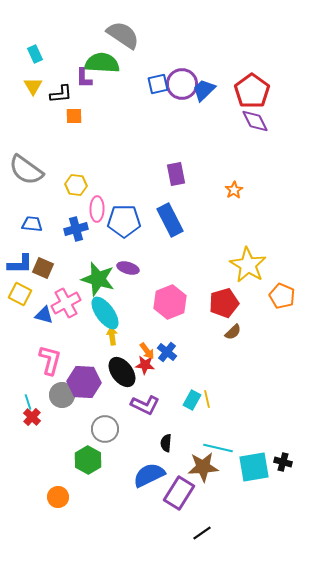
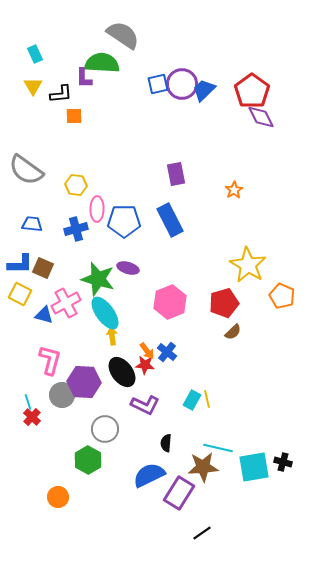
purple diamond at (255, 121): moved 6 px right, 4 px up
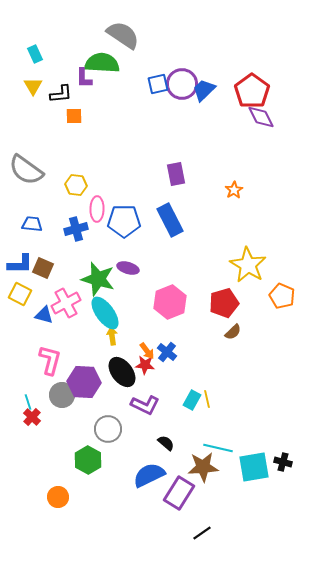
gray circle at (105, 429): moved 3 px right
black semicircle at (166, 443): rotated 126 degrees clockwise
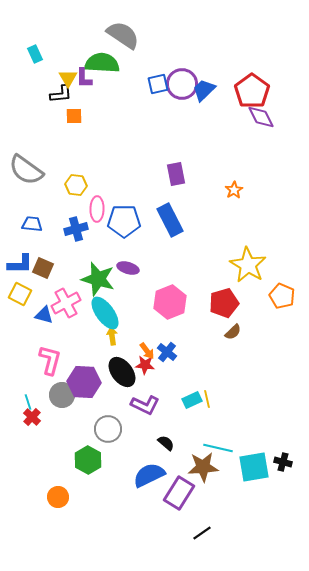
yellow triangle at (33, 86): moved 35 px right, 8 px up
cyan rectangle at (192, 400): rotated 36 degrees clockwise
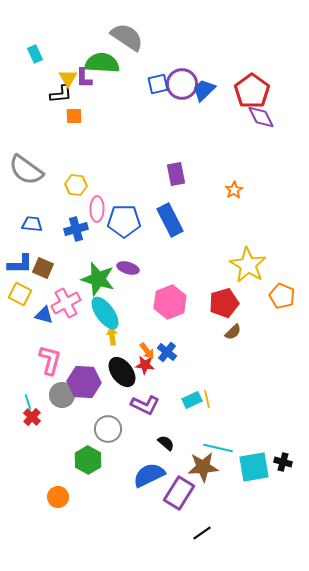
gray semicircle at (123, 35): moved 4 px right, 2 px down
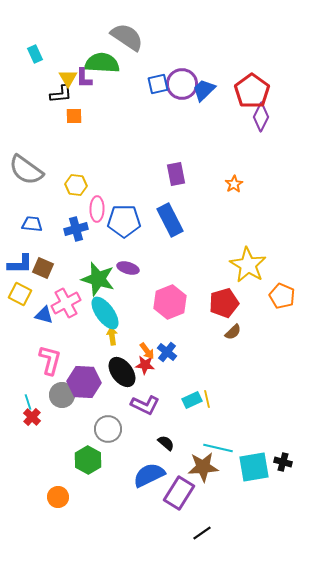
purple diamond at (261, 117): rotated 52 degrees clockwise
orange star at (234, 190): moved 6 px up
